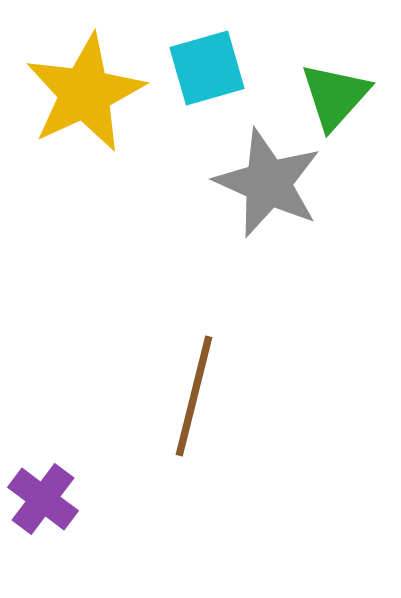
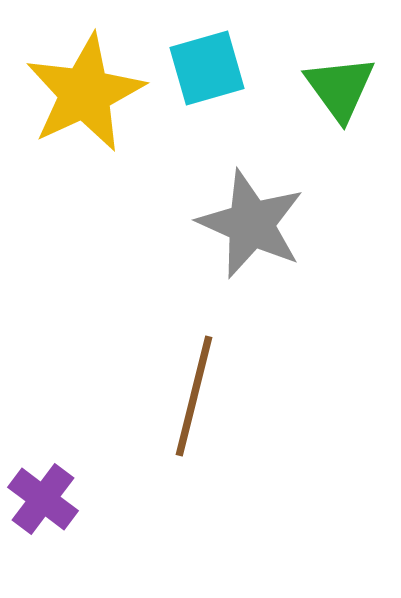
green triangle: moved 5 px right, 8 px up; rotated 18 degrees counterclockwise
gray star: moved 17 px left, 41 px down
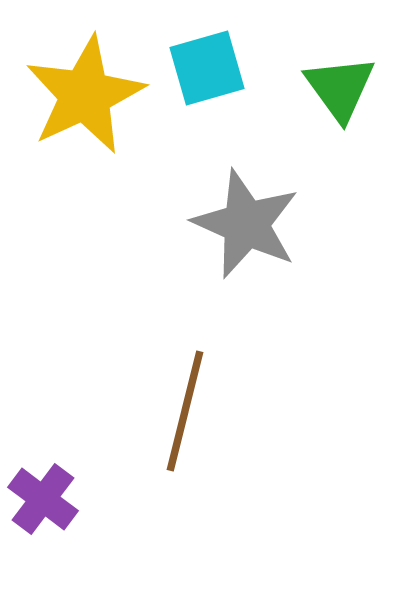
yellow star: moved 2 px down
gray star: moved 5 px left
brown line: moved 9 px left, 15 px down
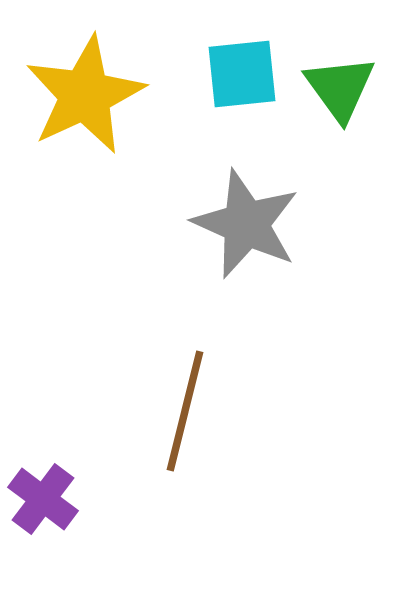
cyan square: moved 35 px right, 6 px down; rotated 10 degrees clockwise
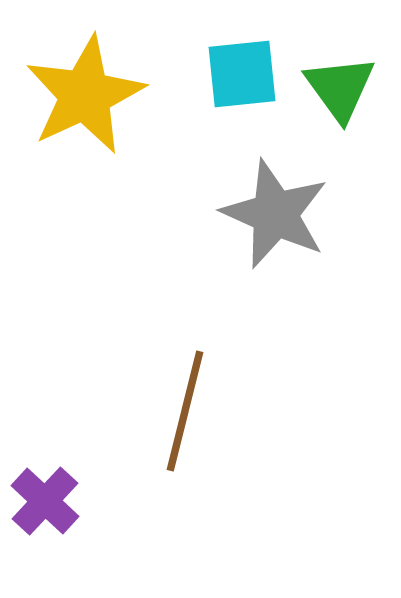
gray star: moved 29 px right, 10 px up
purple cross: moved 2 px right, 2 px down; rotated 6 degrees clockwise
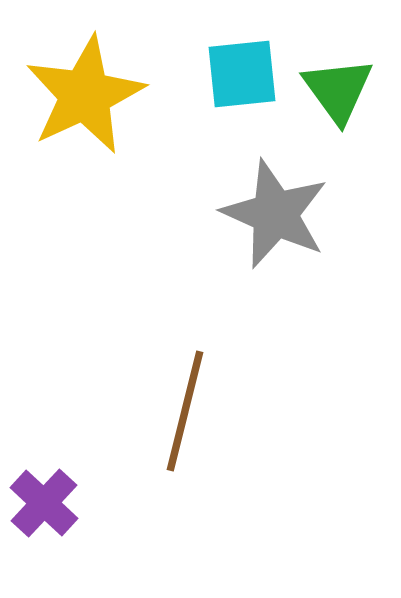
green triangle: moved 2 px left, 2 px down
purple cross: moved 1 px left, 2 px down
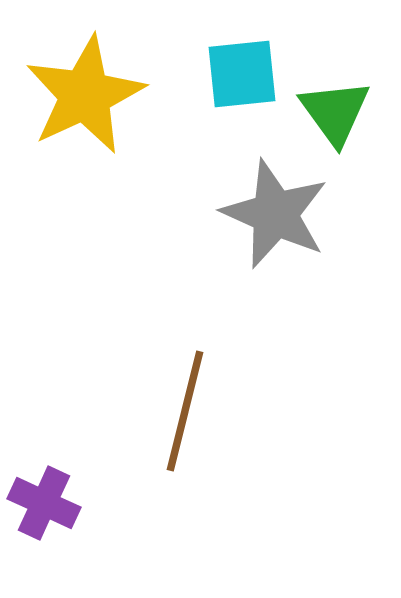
green triangle: moved 3 px left, 22 px down
purple cross: rotated 18 degrees counterclockwise
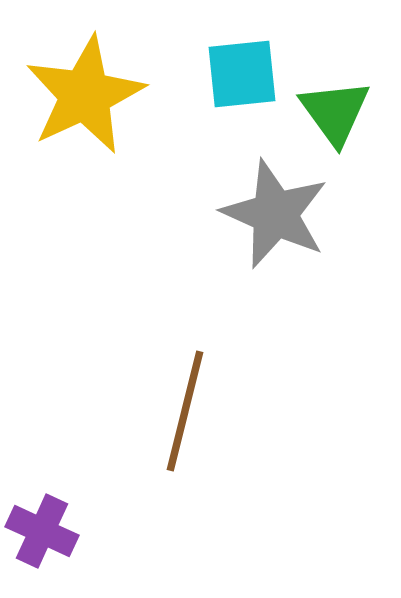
purple cross: moved 2 px left, 28 px down
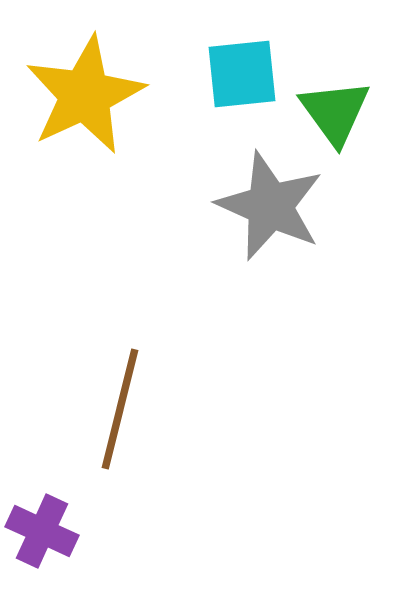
gray star: moved 5 px left, 8 px up
brown line: moved 65 px left, 2 px up
